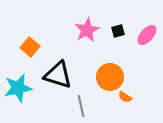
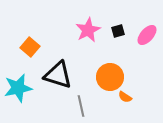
pink star: moved 1 px right
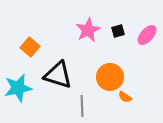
gray line: moved 1 px right; rotated 10 degrees clockwise
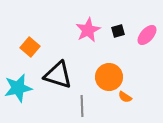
orange circle: moved 1 px left
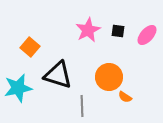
black square: rotated 24 degrees clockwise
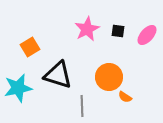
pink star: moved 1 px left, 1 px up
orange square: rotated 18 degrees clockwise
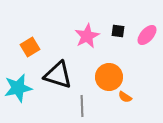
pink star: moved 7 px down
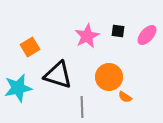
gray line: moved 1 px down
